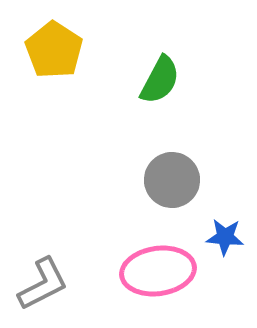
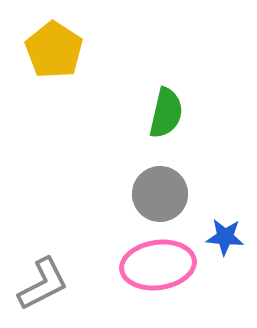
green semicircle: moved 6 px right, 33 px down; rotated 15 degrees counterclockwise
gray circle: moved 12 px left, 14 px down
pink ellipse: moved 6 px up
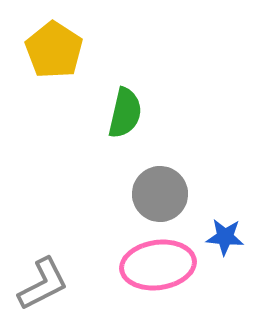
green semicircle: moved 41 px left
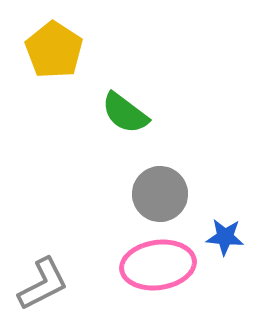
green semicircle: rotated 114 degrees clockwise
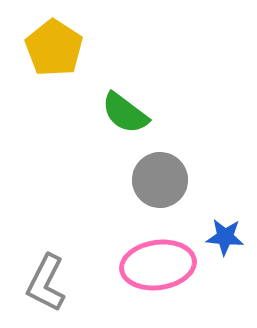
yellow pentagon: moved 2 px up
gray circle: moved 14 px up
gray L-shape: moved 3 px right, 1 px up; rotated 144 degrees clockwise
